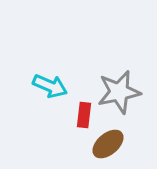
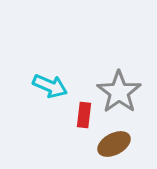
gray star: rotated 24 degrees counterclockwise
brown ellipse: moved 6 px right; rotated 12 degrees clockwise
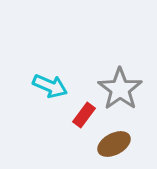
gray star: moved 1 px right, 3 px up
red rectangle: rotated 30 degrees clockwise
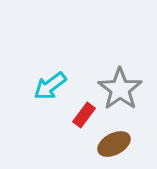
cyan arrow: rotated 120 degrees clockwise
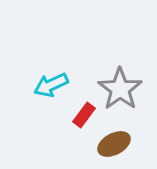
cyan arrow: moved 1 px right, 1 px up; rotated 12 degrees clockwise
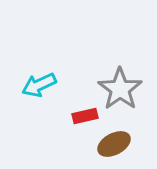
cyan arrow: moved 12 px left
red rectangle: moved 1 px right, 1 px down; rotated 40 degrees clockwise
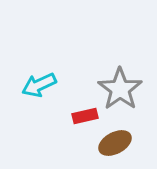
brown ellipse: moved 1 px right, 1 px up
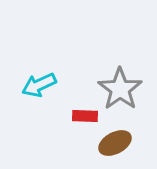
red rectangle: rotated 15 degrees clockwise
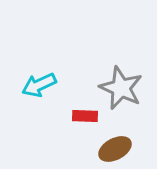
gray star: moved 1 px right, 1 px up; rotated 12 degrees counterclockwise
brown ellipse: moved 6 px down
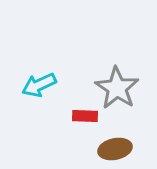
gray star: moved 4 px left; rotated 9 degrees clockwise
brown ellipse: rotated 16 degrees clockwise
